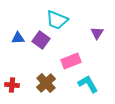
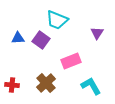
cyan L-shape: moved 3 px right, 2 px down
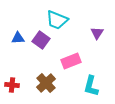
cyan L-shape: rotated 135 degrees counterclockwise
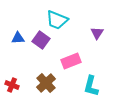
red cross: rotated 16 degrees clockwise
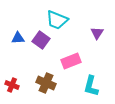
brown cross: rotated 24 degrees counterclockwise
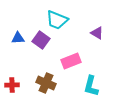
purple triangle: rotated 32 degrees counterclockwise
red cross: rotated 24 degrees counterclockwise
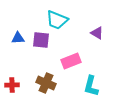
purple square: rotated 30 degrees counterclockwise
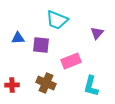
purple triangle: rotated 40 degrees clockwise
purple square: moved 5 px down
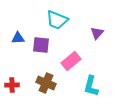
pink rectangle: rotated 18 degrees counterclockwise
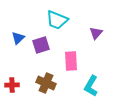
purple triangle: moved 1 px left
blue triangle: rotated 40 degrees counterclockwise
purple square: rotated 24 degrees counterclockwise
pink rectangle: rotated 54 degrees counterclockwise
cyan L-shape: rotated 15 degrees clockwise
